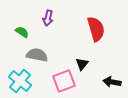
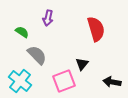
gray semicircle: rotated 35 degrees clockwise
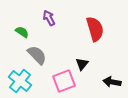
purple arrow: moved 1 px right; rotated 140 degrees clockwise
red semicircle: moved 1 px left
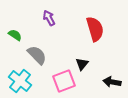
green semicircle: moved 7 px left, 3 px down
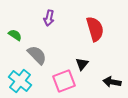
purple arrow: rotated 140 degrees counterclockwise
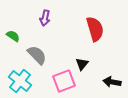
purple arrow: moved 4 px left
green semicircle: moved 2 px left, 1 px down
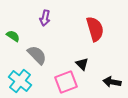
black triangle: rotated 24 degrees counterclockwise
pink square: moved 2 px right, 1 px down
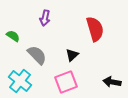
black triangle: moved 10 px left, 9 px up; rotated 32 degrees clockwise
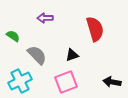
purple arrow: rotated 77 degrees clockwise
black triangle: rotated 24 degrees clockwise
cyan cross: rotated 25 degrees clockwise
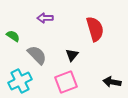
black triangle: rotated 32 degrees counterclockwise
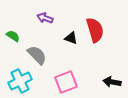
purple arrow: rotated 21 degrees clockwise
red semicircle: moved 1 px down
black triangle: moved 1 px left, 17 px up; rotated 48 degrees counterclockwise
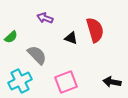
green semicircle: moved 2 px left, 1 px down; rotated 104 degrees clockwise
